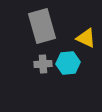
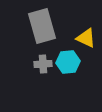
cyan hexagon: moved 1 px up
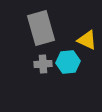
gray rectangle: moved 1 px left, 2 px down
yellow triangle: moved 1 px right, 2 px down
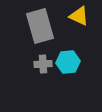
gray rectangle: moved 1 px left, 2 px up
yellow triangle: moved 8 px left, 24 px up
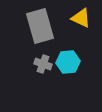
yellow triangle: moved 2 px right, 2 px down
gray cross: rotated 24 degrees clockwise
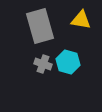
yellow triangle: moved 2 px down; rotated 15 degrees counterclockwise
cyan hexagon: rotated 20 degrees clockwise
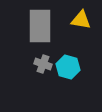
gray rectangle: rotated 16 degrees clockwise
cyan hexagon: moved 5 px down
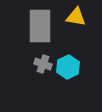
yellow triangle: moved 5 px left, 3 px up
cyan hexagon: rotated 20 degrees clockwise
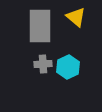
yellow triangle: rotated 30 degrees clockwise
gray cross: rotated 24 degrees counterclockwise
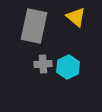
gray rectangle: moved 6 px left; rotated 12 degrees clockwise
